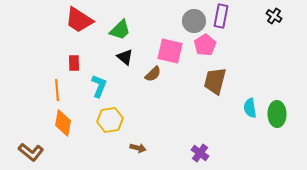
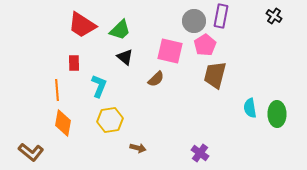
red trapezoid: moved 3 px right, 5 px down
brown semicircle: moved 3 px right, 5 px down
brown trapezoid: moved 6 px up
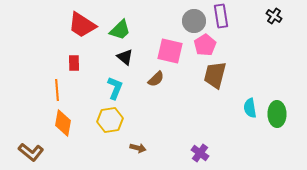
purple rectangle: rotated 20 degrees counterclockwise
cyan L-shape: moved 16 px right, 2 px down
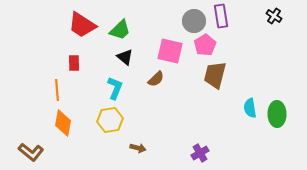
purple cross: rotated 24 degrees clockwise
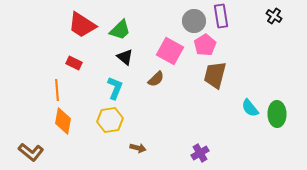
pink square: rotated 16 degrees clockwise
red rectangle: rotated 63 degrees counterclockwise
cyan semicircle: rotated 30 degrees counterclockwise
orange diamond: moved 2 px up
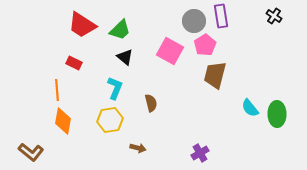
brown semicircle: moved 5 px left, 24 px down; rotated 60 degrees counterclockwise
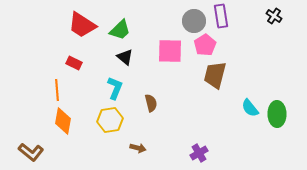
pink square: rotated 28 degrees counterclockwise
purple cross: moved 1 px left
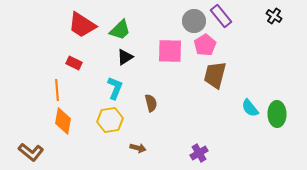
purple rectangle: rotated 30 degrees counterclockwise
black triangle: rotated 48 degrees clockwise
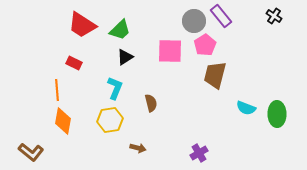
cyan semicircle: moved 4 px left; rotated 30 degrees counterclockwise
